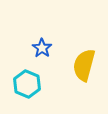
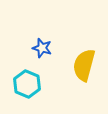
blue star: rotated 18 degrees counterclockwise
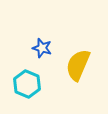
yellow semicircle: moved 6 px left; rotated 8 degrees clockwise
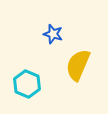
blue star: moved 11 px right, 14 px up
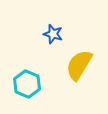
yellow semicircle: moved 1 px right; rotated 8 degrees clockwise
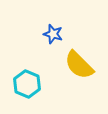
yellow semicircle: rotated 76 degrees counterclockwise
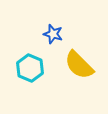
cyan hexagon: moved 3 px right, 16 px up
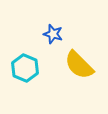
cyan hexagon: moved 5 px left
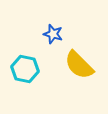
cyan hexagon: moved 1 px down; rotated 12 degrees counterclockwise
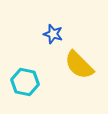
cyan hexagon: moved 13 px down
